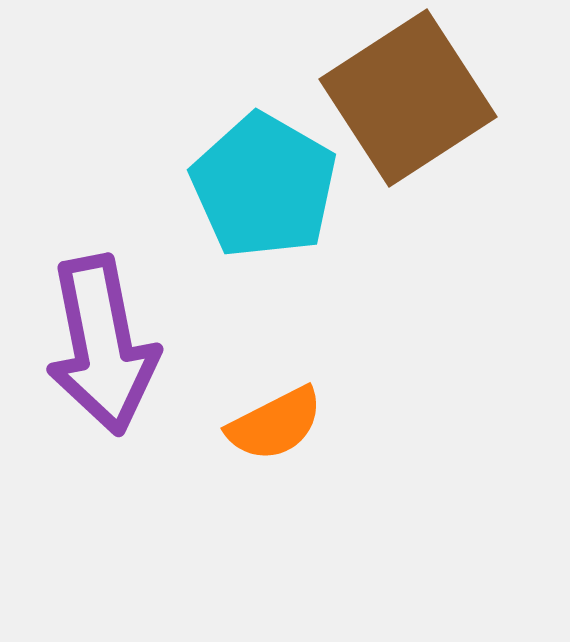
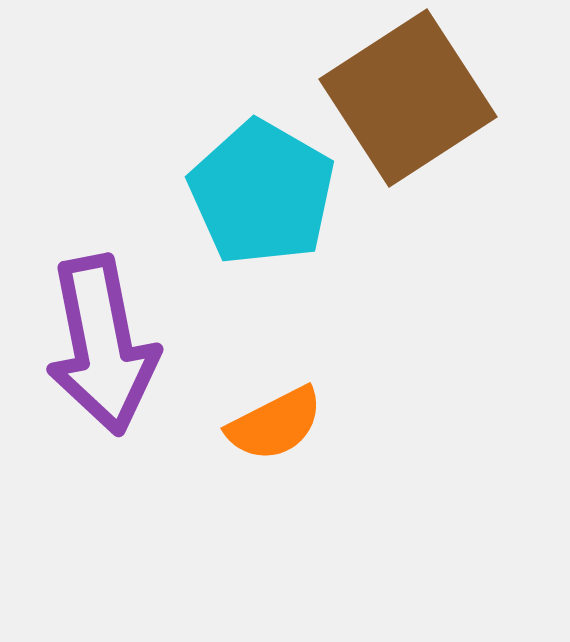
cyan pentagon: moved 2 px left, 7 px down
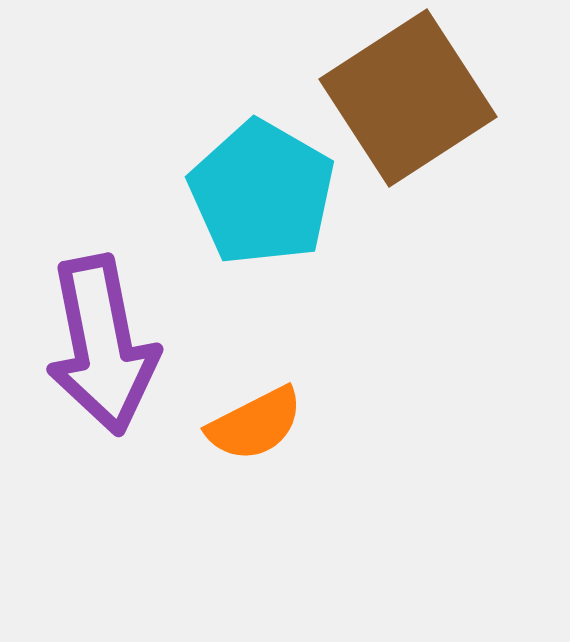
orange semicircle: moved 20 px left
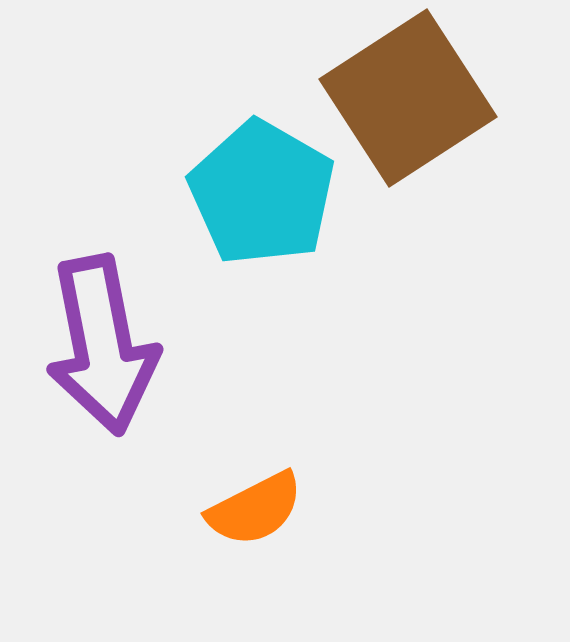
orange semicircle: moved 85 px down
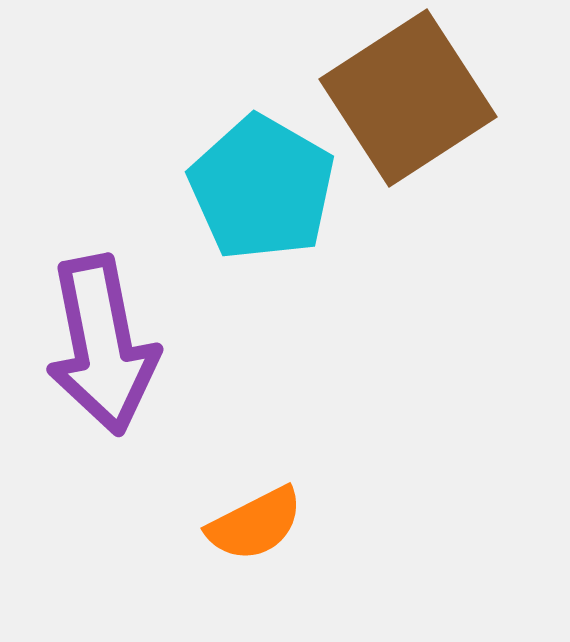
cyan pentagon: moved 5 px up
orange semicircle: moved 15 px down
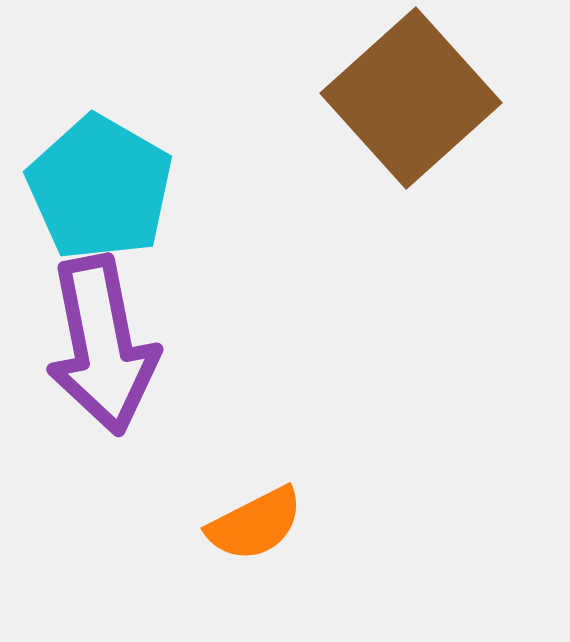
brown square: moved 3 px right; rotated 9 degrees counterclockwise
cyan pentagon: moved 162 px left
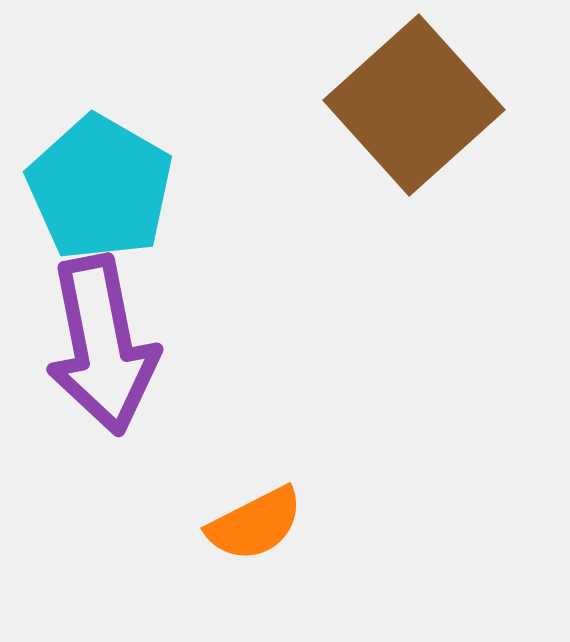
brown square: moved 3 px right, 7 px down
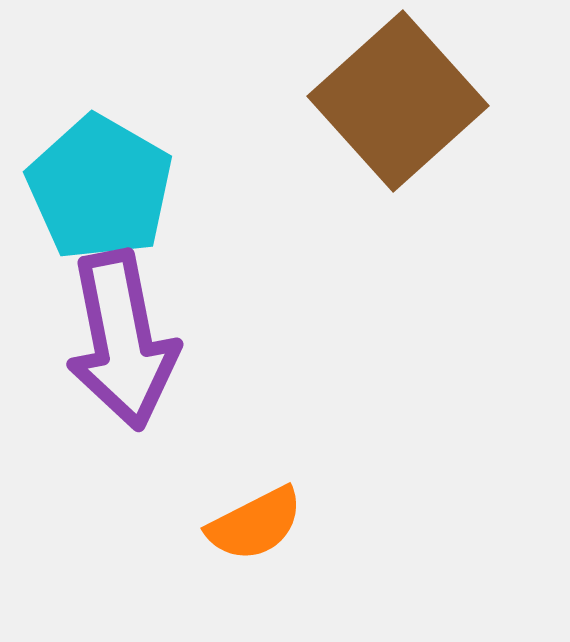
brown square: moved 16 px left, 4 px up
purple arrow: moved 20 px right, 5 px up
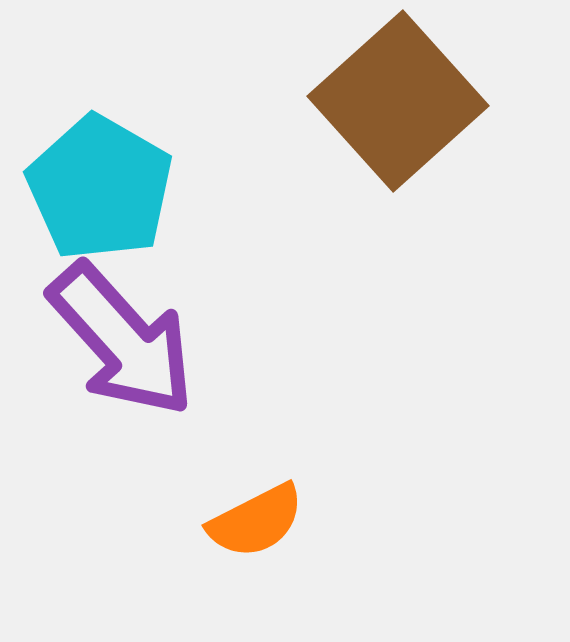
purple arrow: rotated 31 degrees counterclockwise
orange semicircle: moved 1 px right, 3 px up
